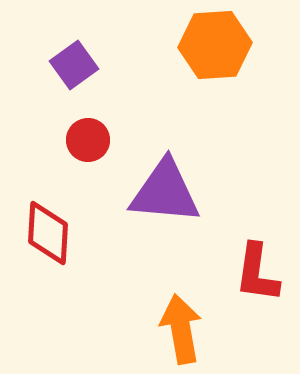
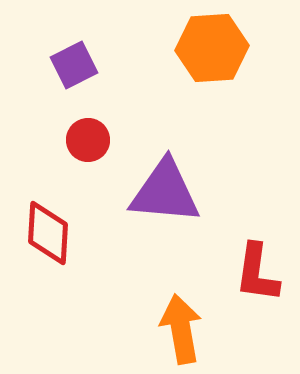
orange hexagon: moved 3 px left, 3 px down
purple square: rotated 9 degrees clockwise
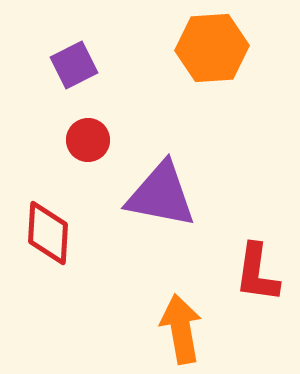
purple triangle: moved 4 px left, 3 px down; rotated 6 degrees clockwise
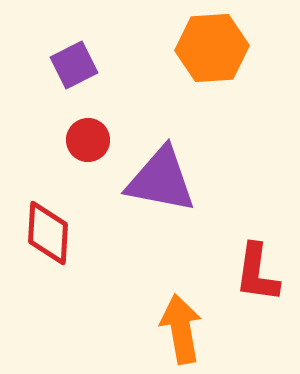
purple triangle: moved 15 px up
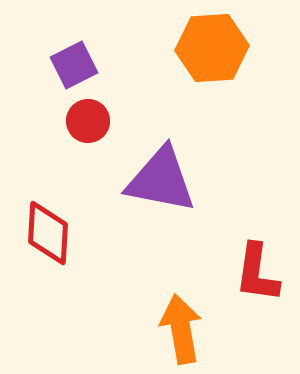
red circle: moved 19 px up
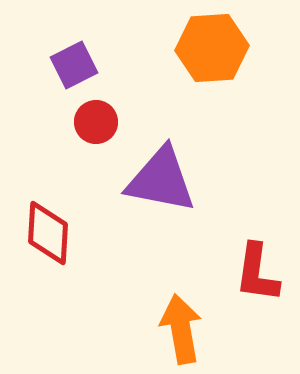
red circle: moved 8 px right, 1 px down
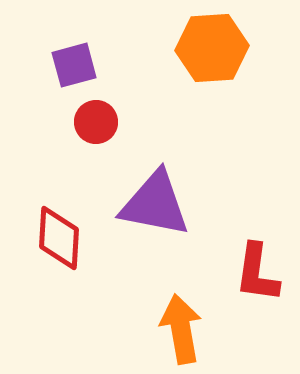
purple square: rotated 12 degrees clockwise
purple triangle: moved 6 px left, 24 px down
red diamond: moved 11 px right, 5 px down
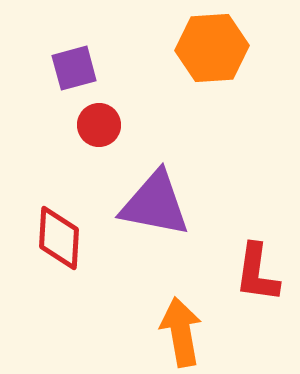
purple square: moved 3 px down
red circle: moved 3 px right, 3 px down
orange arrow: moved 3 px down
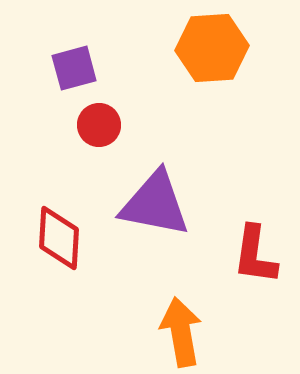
red L-shape: moved 2 px left, 18 px up
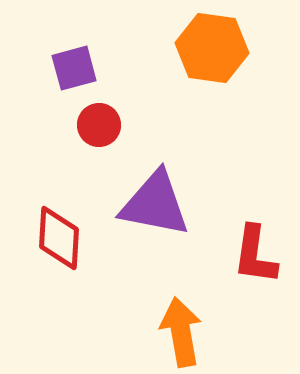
orange hexagon: rotated 12 degrees clockwise
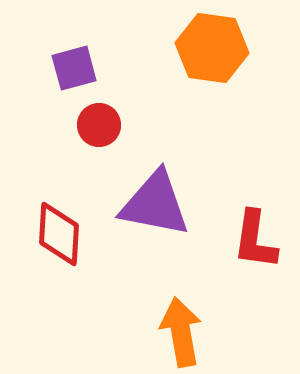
red diamond: moved 4 px up
red L-shape: moved 15 px up
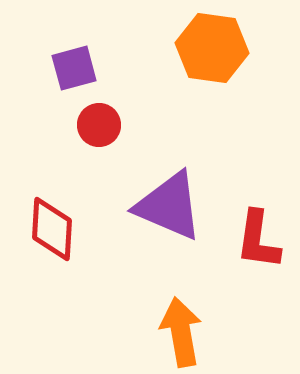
purple triangle: moved 14 px right, 2 px down; rotated 12 degrees clockwise
red diamond: moved 7 px left, 5 px up
red L-shape: moved 3 px right
